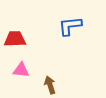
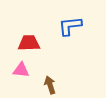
red trapezoid: moved 14 px right, 4 px down
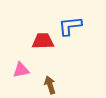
red trapezoid: moved 14 px right, 2 px up
pink triangle: rotated 18 degrees counterclockwise
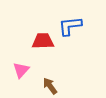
pink triangle: rotated 36 degrees counterclockwise
brown arrow: moved 1 px down; rotated 18 degrees counterclockwise
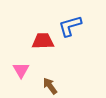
blue L-shape: rotated 10 degrees counterclockwise
pink triangle: rotated 12 degrees counterclockwise
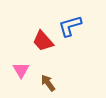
red trapezoid: rotated 130 degrees counterclockwise
brown arrow: moved 2 px left, 3 px up
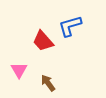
pink triangle: moved 2 px left
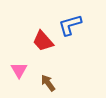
blue L-shape: moved 1 px up
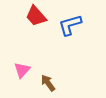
red trapezoid: moved 7 px left, 25 px up
pink triangle: moved 3 px right; rotated 12 degrees clockwise
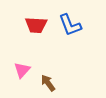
red trapezoid: moved 9 px down; rotated 45 degrees counterclockwise
blue L-shape: rotated 95 degrees counterclockwise
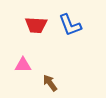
pink triangle: moved 1 px right, 5 px up; rotated 48 degrees clockwise
brown arrow: moved 2 px right
